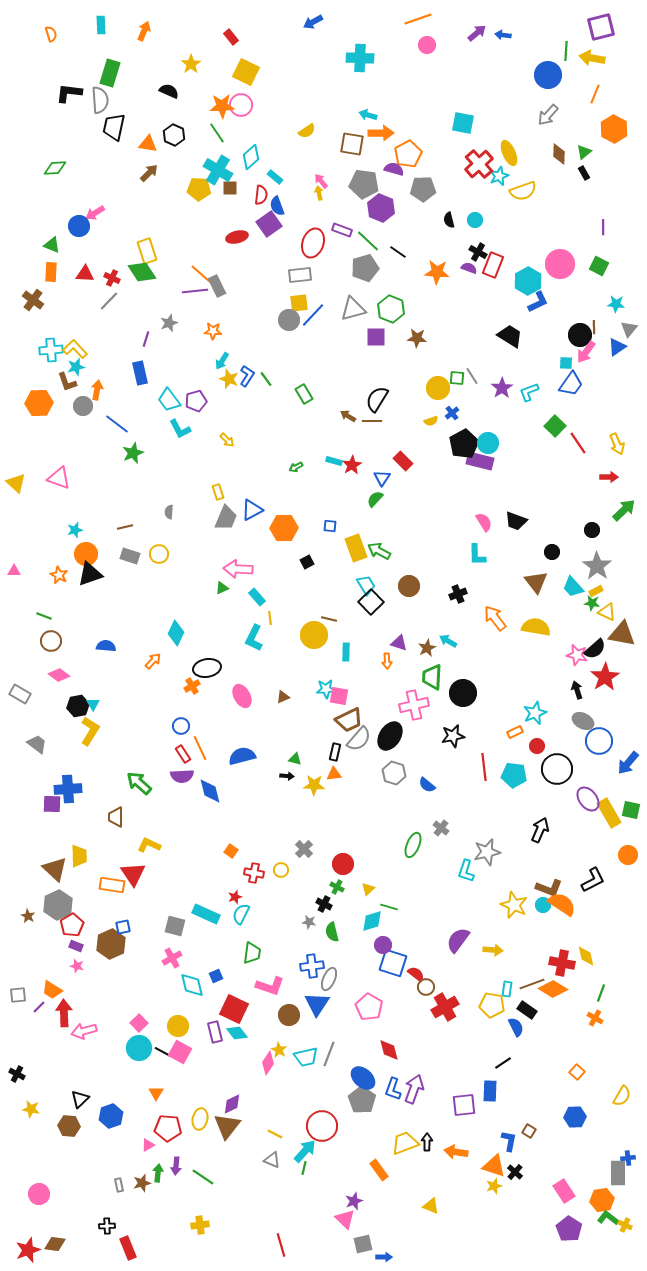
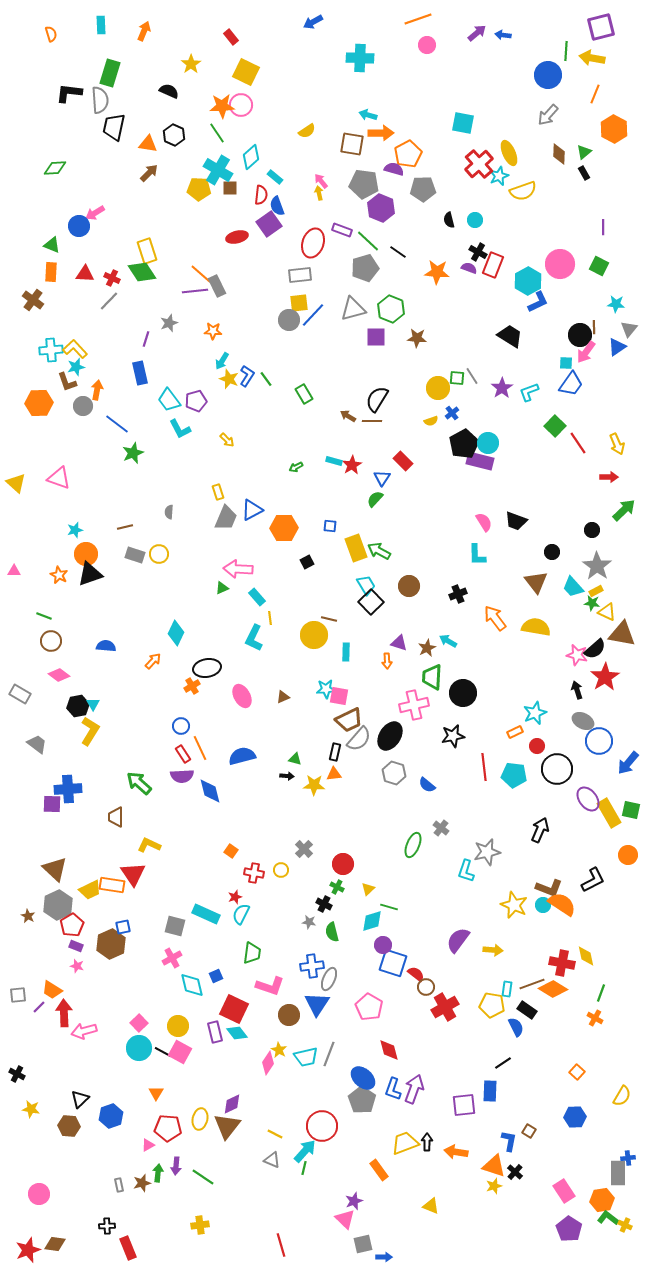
gray rectangle at (130, 556): moved 5 px right, 1 px up
yellow trapezoid at (79, 856): moved 11 px right, 34 px down; rotated 65 degrees clockwise
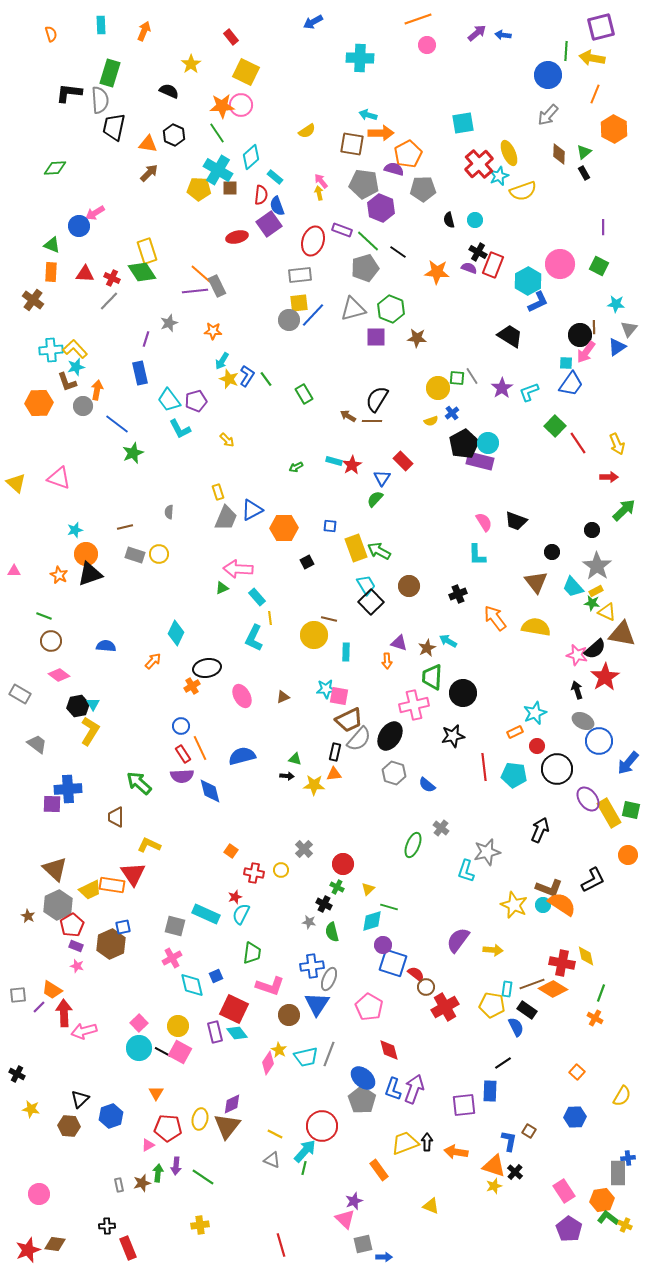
cyan square at (463, 123): rotated 20 degrees counterclockwise
red ellipse at (313, 243): moved 2 px up
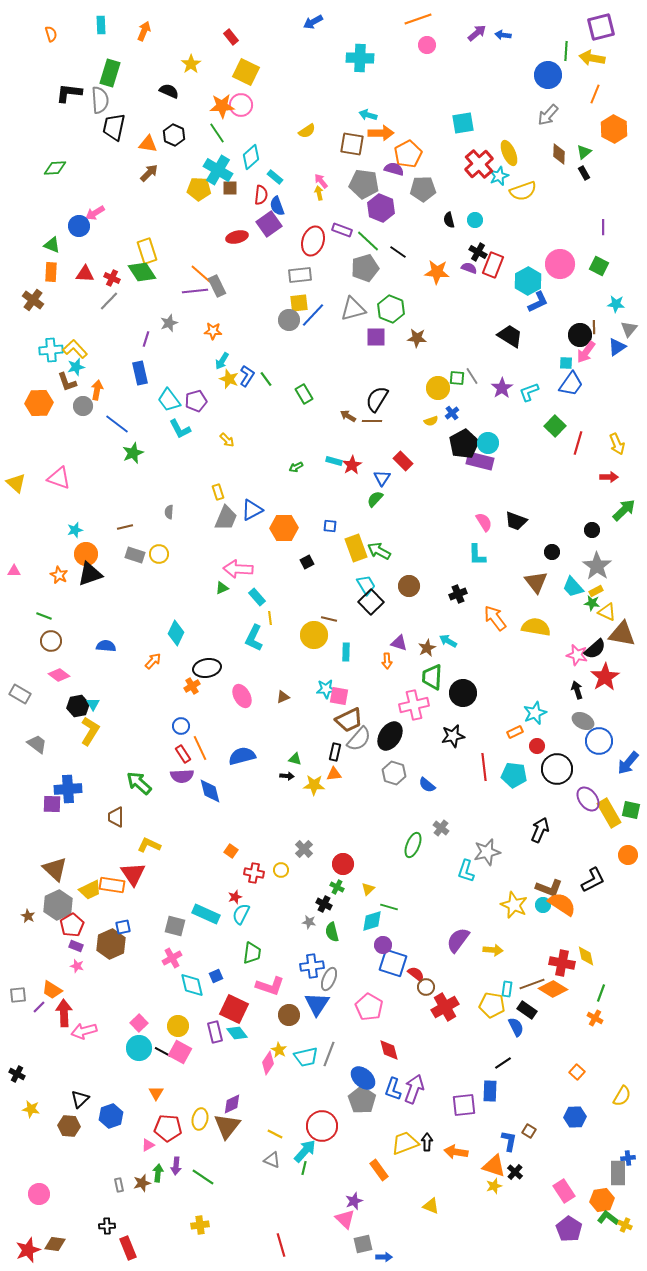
red line at (578, 443): rotated 50 degrees clockwise
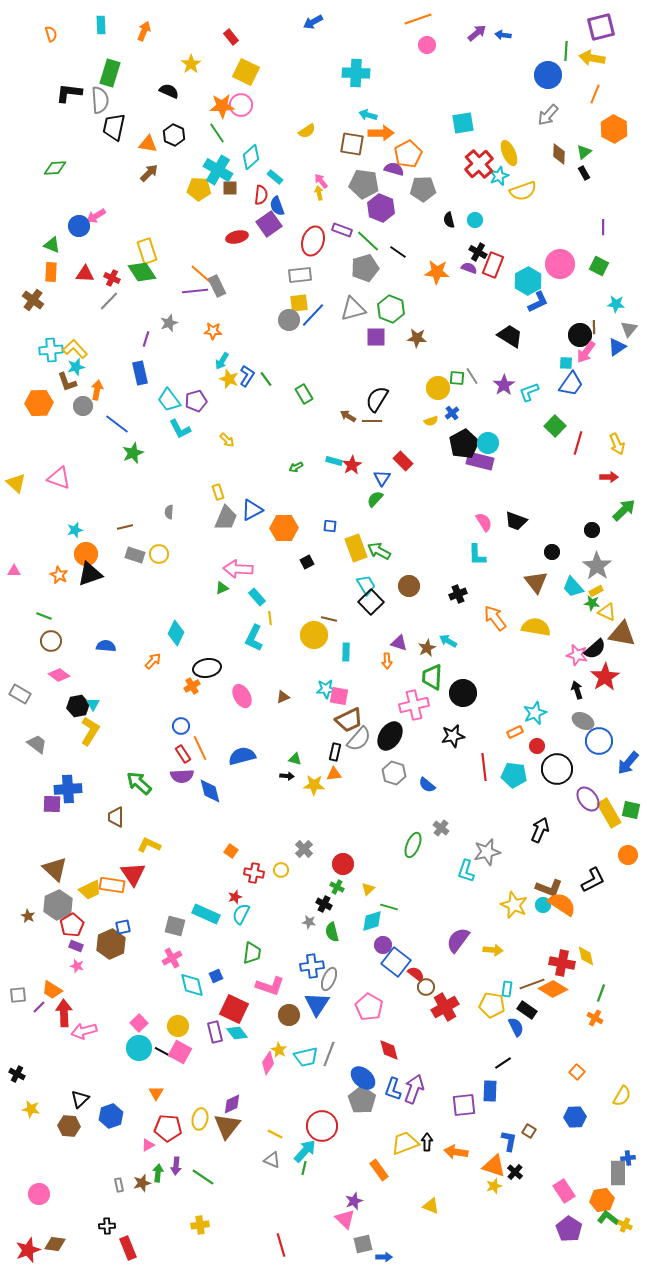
cyan cross at (360, 58): moved 4 px left, 15 px down
pink arrow at (95, 213): moved 1 px right, 3 px down
purple star at (502, 388): moved 2 px right, 3 px up
blue square at (393, 963): moved 3 px right, 1 px up; rotated 20 degrees clockwise
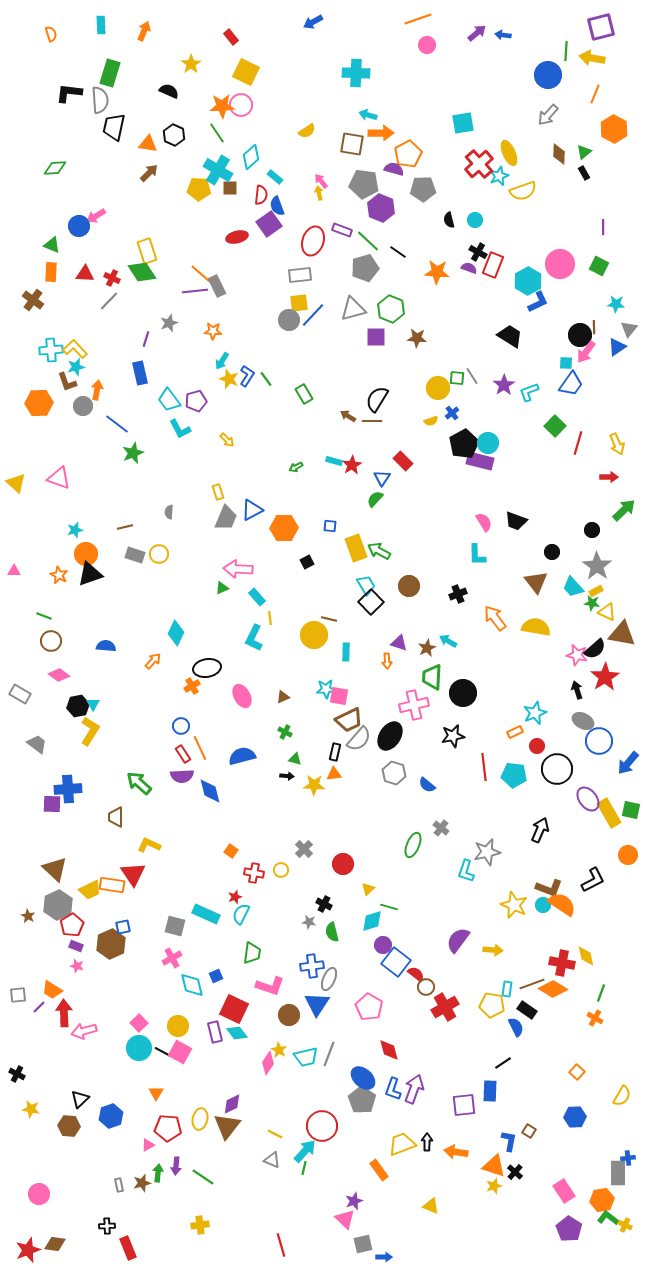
green cross at (337, 887): moved 52 px left, 155 px up
yellow trapezoid at (405, 1143): moved 3 px left, 1 px down
